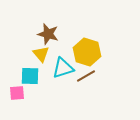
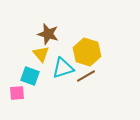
cyan square: rotated 18 degrees clockwise
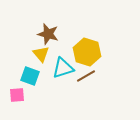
pink square: moved 2 px down
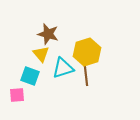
yellow hexagon: rotated 24 degrees clockwise
brown line: rotated 66 degrees counterclockwise
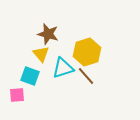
brown line: rotated 36 degrees counterclockwise
